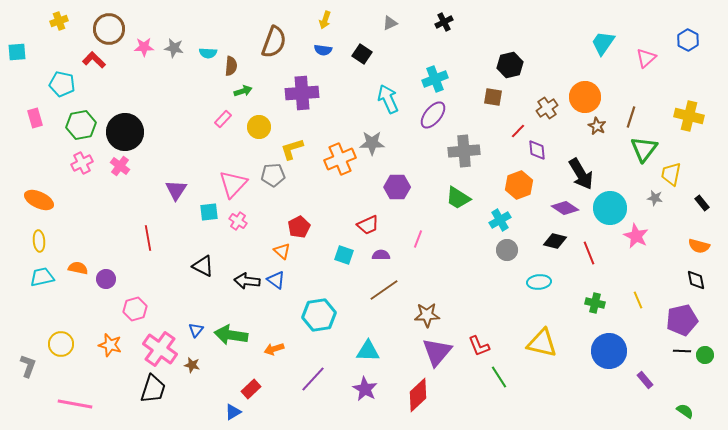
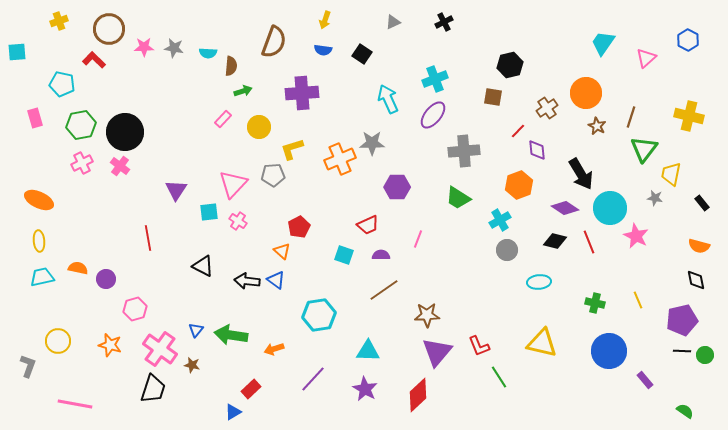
gray triangle at (390, 23): moved 3 px right, 1 px up
orange circle at (585, 97): moved 1 px right, 4 px up
red line at (589, 253): moved 11 px up
yellow circle at (61, 344): moved 3 px left, 3 px up
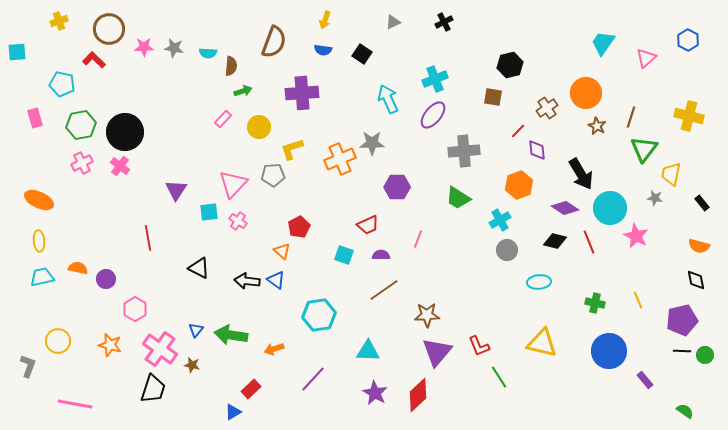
black triangle at (203, 266): moved 4 px left, 2 px down
pink hexagon at (135, 309): rotated 15 degrees counterclockwise
purple star at (365, 389): moved 10 px right, 4 px down
